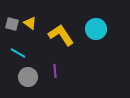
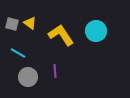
cyan circle: moved 2 px down
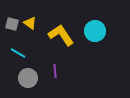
cyan circle: moved 1 px left
gray circle: moved 1 px down
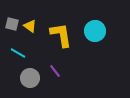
yellow triangle: moved 3 px down
yellow L-shape: rotated 24 degrees clockwise
purple line: rotated 32 degrees counterclockwise
gray circle: moved 2 px right
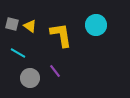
cyan circle: moved 1 px right, 6 px up
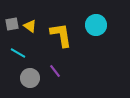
gray square: rotated 24 degrees counterclockwise
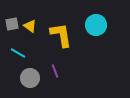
purple line: rotated 16 degrees clockwise
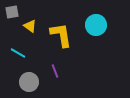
gray square: moved 12 px up
gray circle: moved 1 px left, 4 px down
